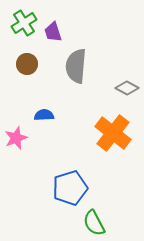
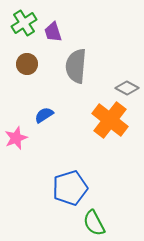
blue semicircle: rotated 30 degrees counterclockwise
orange cross: moved 3 px left, 13 px up
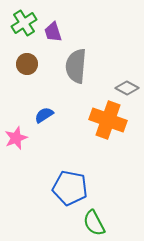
orange cross: moved 2 px left; rotated 18 degrees counterclockwise
blue pentagon: rotated 28 degrees clockwise
